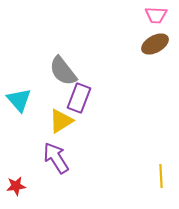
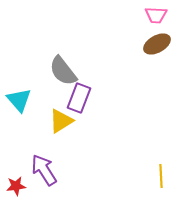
brown ellipse: moved 2 px right
purple arrow: moved 12 px left, 12 px down
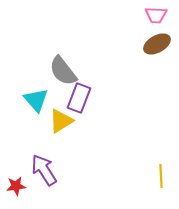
cyan triangle: moved 17 px right
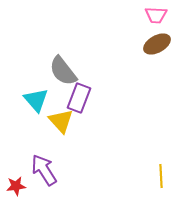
yellow triangle: rotated 40 degrees counterclockwise
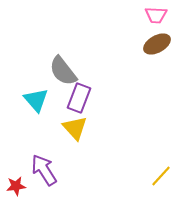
yellow triangle: moved 14 px right, 7 px down
yellow line: rotated 45 degrees clockwise
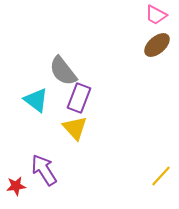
pink trapezoid: rotated 25 degrees clockwise
brown ellipse: moved 1 px down; rotated 12 degrees counterclockwise
cyan triangle: rotated 12 degrees counterclockwise
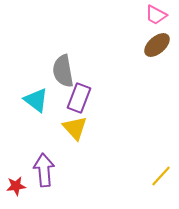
gray semicircle: rotated 28 degrees clockwise
purple arrow: rotated 28 degrees clockwise
